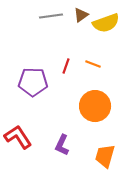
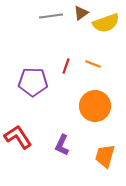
brown triangle: moved 2 px up
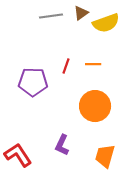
orange line: rotated 21 degrees counterclockwise
red L-shape: moved 18 px down
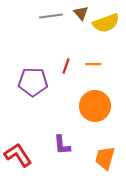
brown triangle: rotated 35 degrees counterclockwise
purple L-shape: rotated 30 degrees counterclockwise
orange trapezoid: moved 2 px down
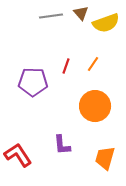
orange line: rotated 56 degrees counterclockwise
